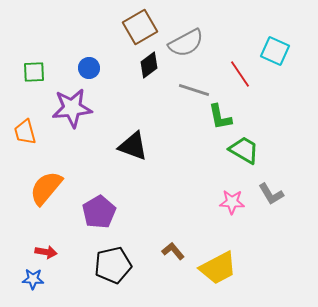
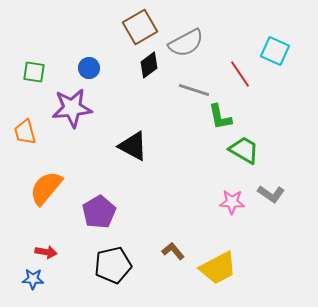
green square: rotated 10 degrees clockwise
black triangle: rotated 8 degrees clockwise
gray L-shape: rotated 24 degrees counterclockwise
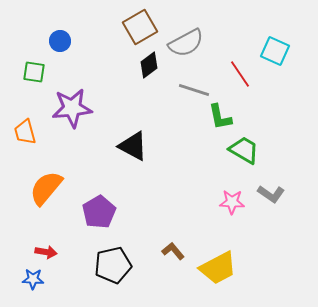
blue circle: moved 29 px left, 27 px up
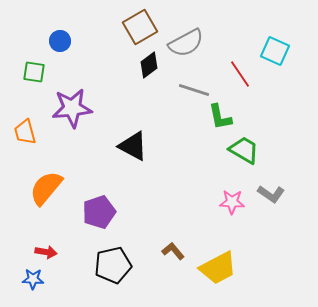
purple pentagon: rotated 12 degrees clockwise
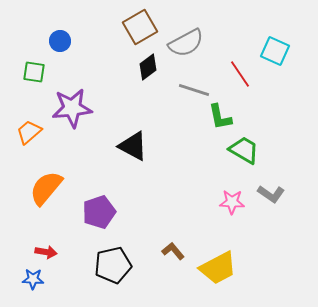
black diamond: moved 1 px left, 2 px down
orange trapezoid: moved 4 px right; rotated 64 degrees clockwise
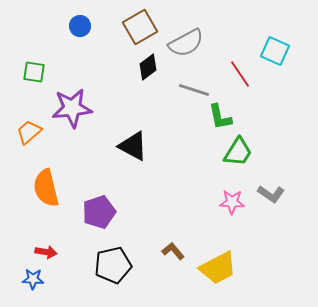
blue circle: moved 20 px right, 15 px up
green trapezoid: moved 6 px left, 2 px down; rotated 92 degrees clockwise
orange semicircle: rotated 54 degrees counterclockwise
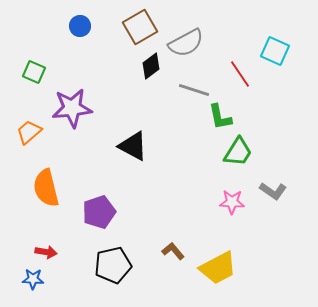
black diamond: moved 3 px right, 1 px up
green square: rotated 15 degrees clockwise
gray L-shape: moved 2 px right, 3 px up
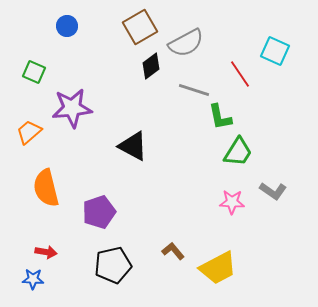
blue circle: moved 13 px left
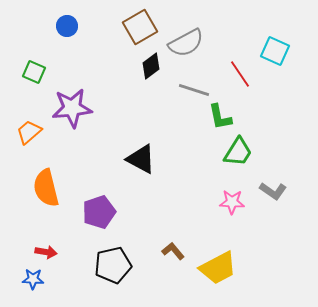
black triangle: moved 8 px right, 13 px down
